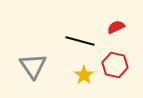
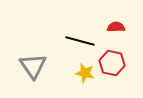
red semicircle: rotated 24 degrees clockwise
red hexagon: moved 3 px left, 2 px up
yellow star: moved 1 px right, 2 px up; rotated 24 degrees counterclockwise
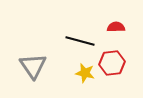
red hexagon: rotated 20 degrees counterclockwise
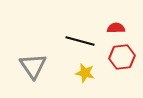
red semicircle: moved 1 px down
red hexagon: moved 10 px right, 6 px up
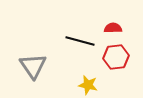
red semicircle: moved 3 px left
red hexagon: moved 6 px left
yellow star: moved 3 px right, 12 px down
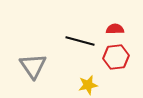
red semicircle: moved 2 px right, 1 px down
yellow star: rotated 24 degrees counterclockwise
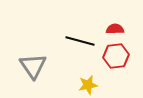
red hexagon: moved 1 px up
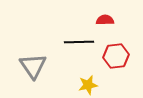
red semicircle: moved 10 px left, 9 px up
black line: moved 1 px left, 1 px down; rotated 16 degrees counterclockwise
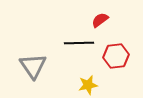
red semicircle: moved 5 px left; rotated 36 degrees counterclockwise
black line: moved 1 px down
